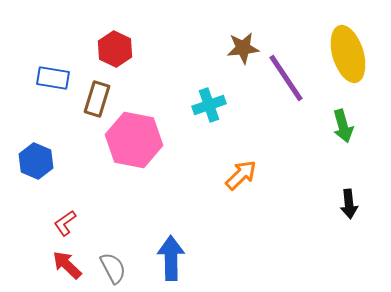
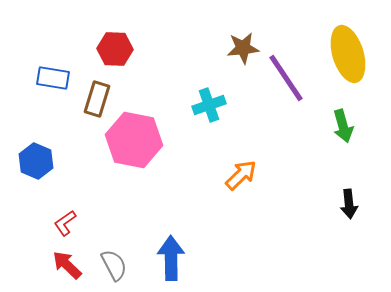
red hexagon: rotated 24 degrees counterclockwise
gray semicircle: moved 1 px right, 3 px up
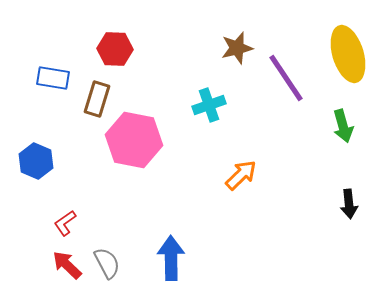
brown star: moved 6 px left; rotated 8 degrees counterclockwise
gray semicircle: moved 7 px left, 2 px up
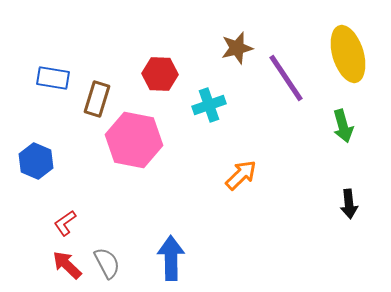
red hexagon: moved 45 px right, 25 px down
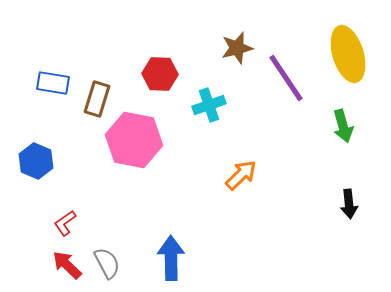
blue rectangle: moved 5 px down
